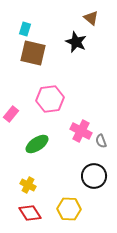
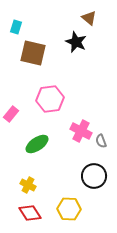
brown triangle: moved 2 px left
cyan rectangle: moved 9 px left, 2 px up
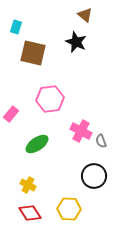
brown triangle: moved 4 px left, 3 px up
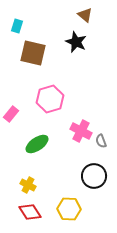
cyan rectangle: moved 1 px right, 1 px up
pink hexagon: rotated 8 degrees counterclockwise
red diamond: moved 1 px up
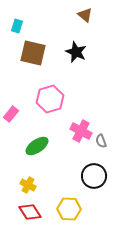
black star: moved 10 px down
green ellipse: moved 2 px down
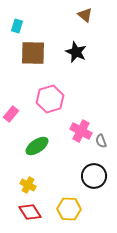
brown square: rotated 12 degrees counterclockwise
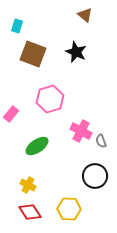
brown square: moved 1 px down; rotated 20 degrees clockwise
black circle: moved 1 px right
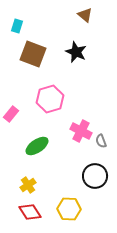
yellow cross: rotated 28 degrees clockwise
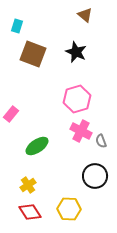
pink hexagon: moved 27 px right
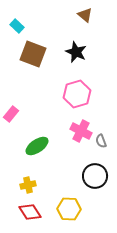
cyan rectangle: rotated 64 degrees counterclockwise
pink hexagon: moved 5 px up
yellow cross: rotated 21 degrees clockwise
